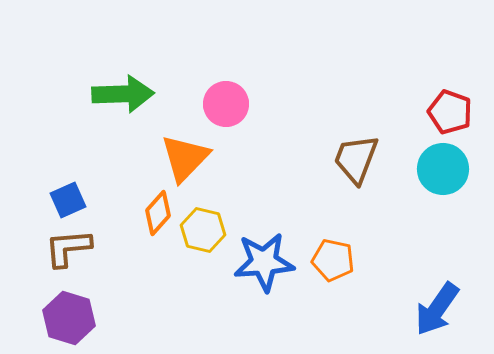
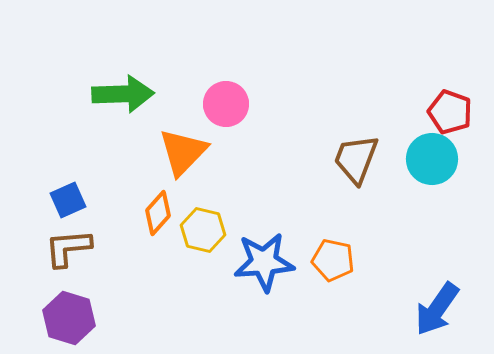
orange triangle: moved 2 px left, 6 px up
cyan circle: moved 11 px left, 10 px up
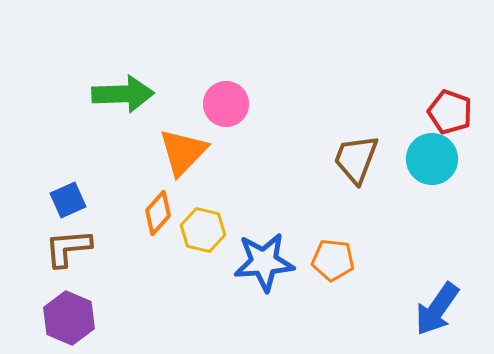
orange pentagon: rotated 6 degrees counterclockwise
purple hexagon: rotated 6 degrees clockwise
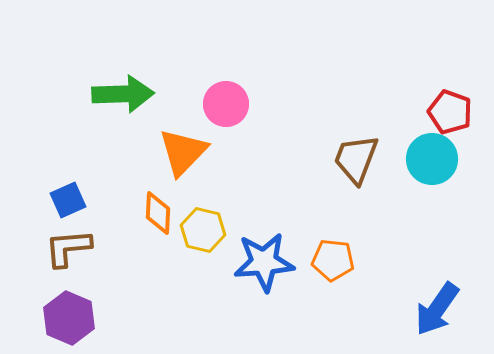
orange diamond: rotated 39 degrees counterclockwise
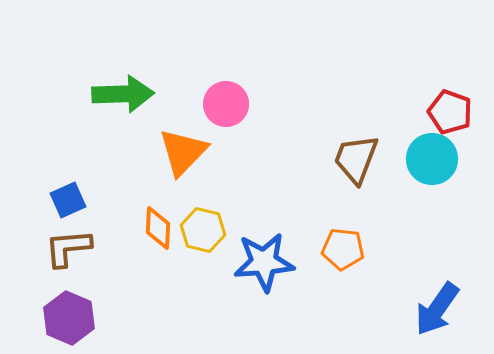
orange diamond: moved 15 px down
orange pentagon: moved 10 px right, 11 px up
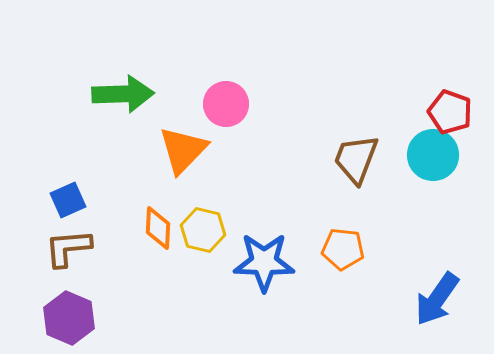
orange triangle: moved 2 px up
cyan circle: moved 1 px right, 4 px up
blue star: rotated 6 degrees clockwise
blue arrow: moved 10 px up
